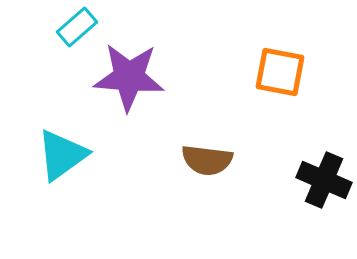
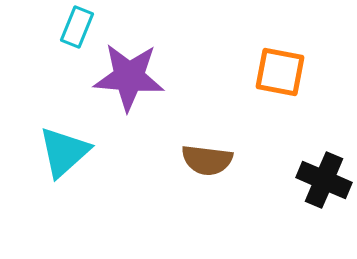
cyan rectangle: rotated 27 degrees counterclockwise
cyan triangle: moved 2 px right, 3 px up; rotated 6 degrees counterclockwise
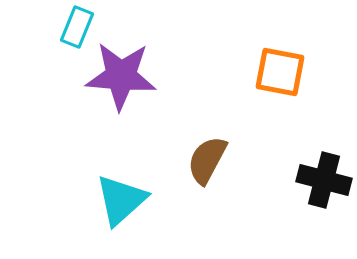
purple star: moved 8 px left, 1 px up
cyan triangle: moved 57 px right, 48 px down
brown semicircle: rotated 111 degrees clockwise
black cross: rotated 8 degrees counterclockwise
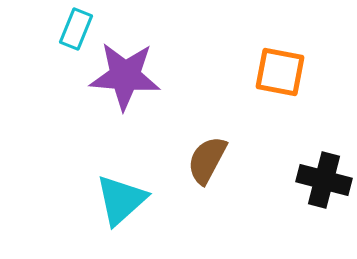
cyan rectangle: moved 1 px left, 2 px down
purple star: moved 4 px right
